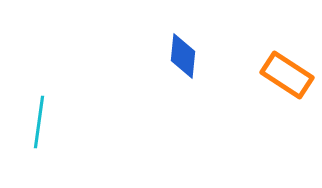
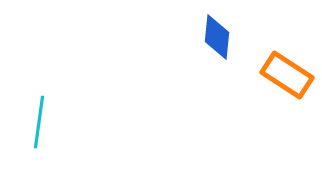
blue diamond: moved 34 px right, 19 px up
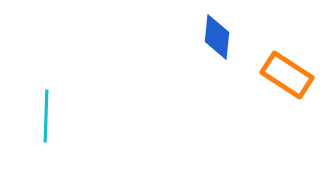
cyan line: moved 7 px right, 6 px up; rotated 6 degrees counterclockwise
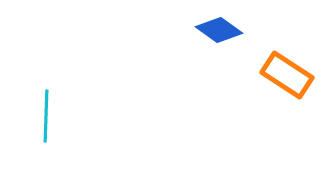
blue diamond: moved 2 px right, 7 px up; rotated 60 degrees counterclockwise
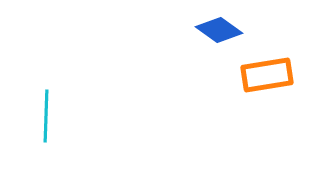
orange rectangle: moved 20 px left; rotated 42 degrees counterclockwise
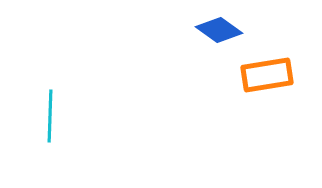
cyan line: moved 4 px right
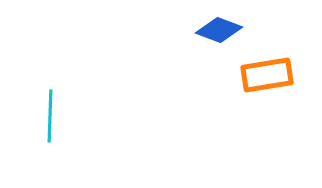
blue diamond: rotated 15 degrees counterclockwise
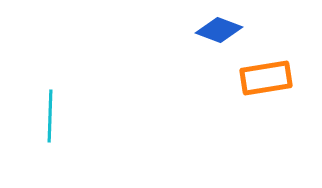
orange rectangle: moved 1 px left, 3 px down
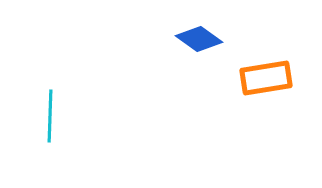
blue diamond: moved 20 px left, 9 px down; rotated 15 degrees clockwise
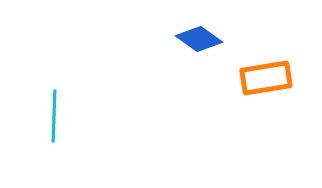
cyan line: moved 4 px right
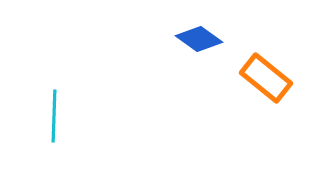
orange rectangle: rotated 48 degrees clockwise
